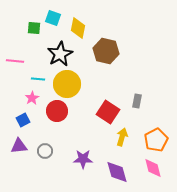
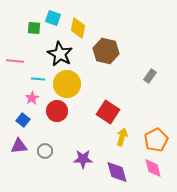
black star: rotated 15 degrees counterclockwise
gray rectangle: moved 13 px right, 25 px up; rotated 24 degrees clockwise
blue square: rotated 24 degrees counterclockwise
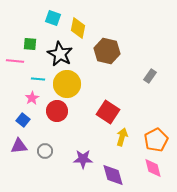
green square: moved 4 px left, 16 px down
brown hexagon: moved 1 px right
purple diamond: moved 4 px left, 3 px down
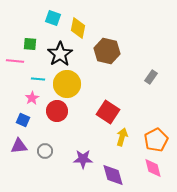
black star: rotated 10 degrees clockwise
gray rectangle: moved 1 px right, 1 px down
blue square: rotated 16 degrees counterclockwise
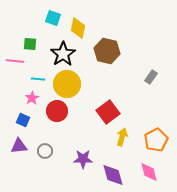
black star: moved 3 px right
red square: rotated 20 degrees clockwise
pink diamond: moved 4 px left, 4 px down
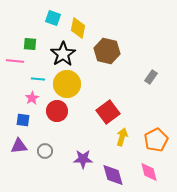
blue square: rotated 16 degrees counterclockwise
